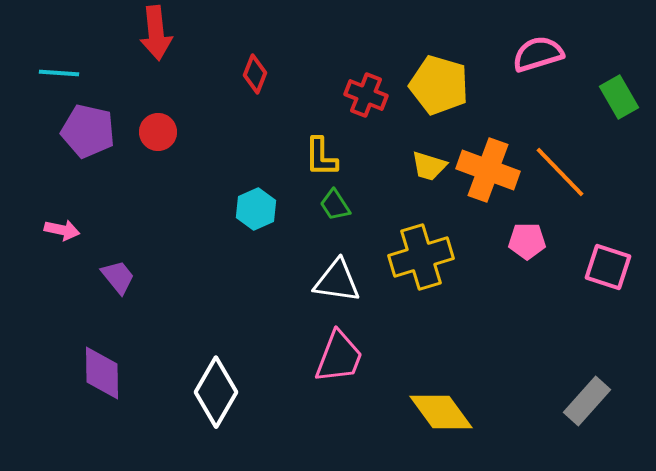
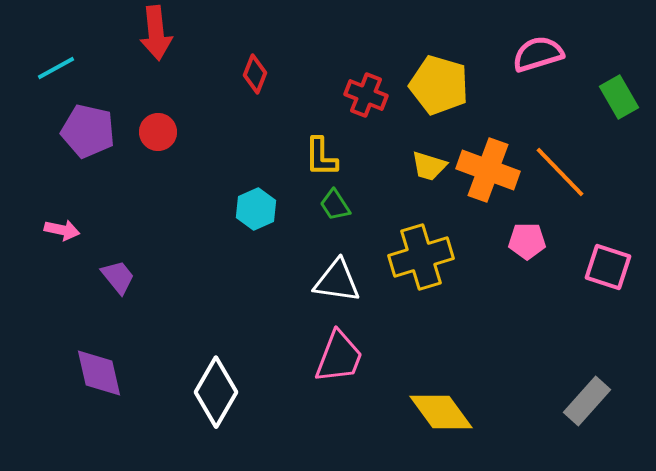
cyan line: moved 3 px left, 5 px up; rotated 33 degrees counterclockwise
purple diamond: moved 3 px left; rotated 12 degrees counterclockwise
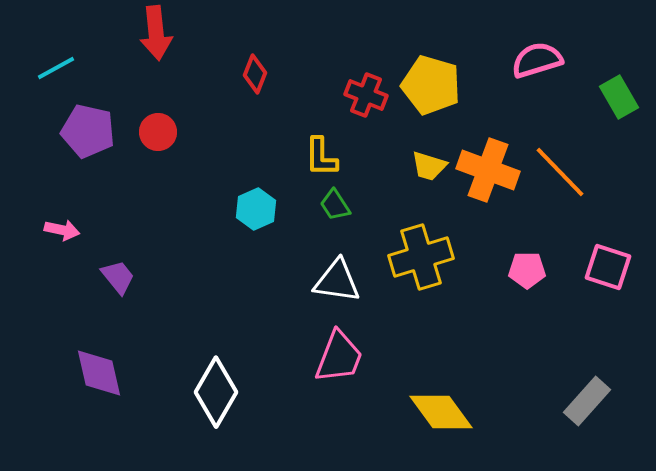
pink semicircle: moved 1 px left, 6 px down
yellow pentagon: moved 8 px left
pink pentagon: moved 29 px down
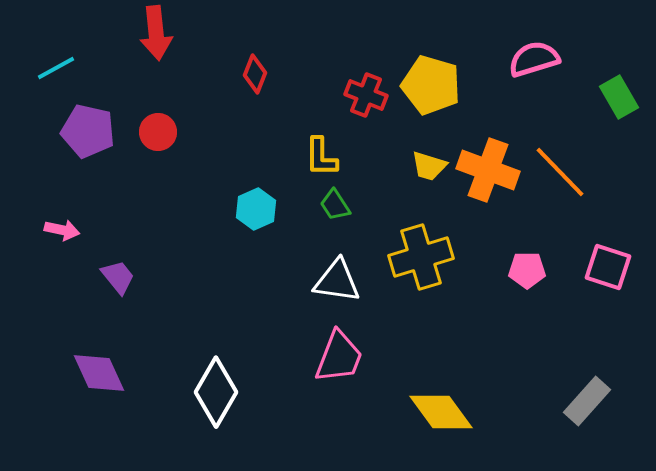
pink semicircle: moved 3 px left, 1 px up
purple diamond: rotated 12 degrees counterclockwise
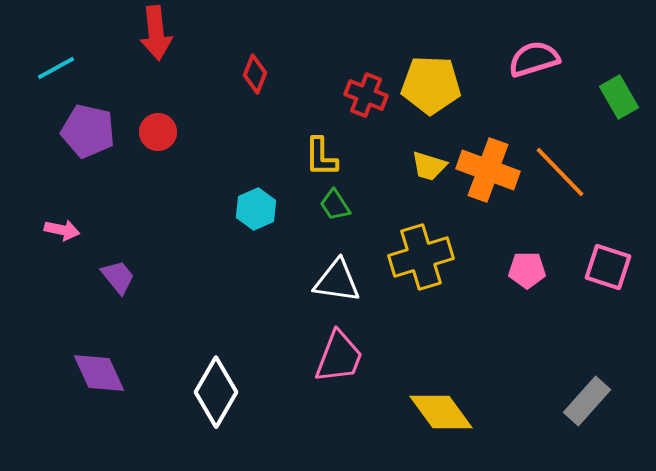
yellow pentagon: rotated 14 degrees counterclockwise
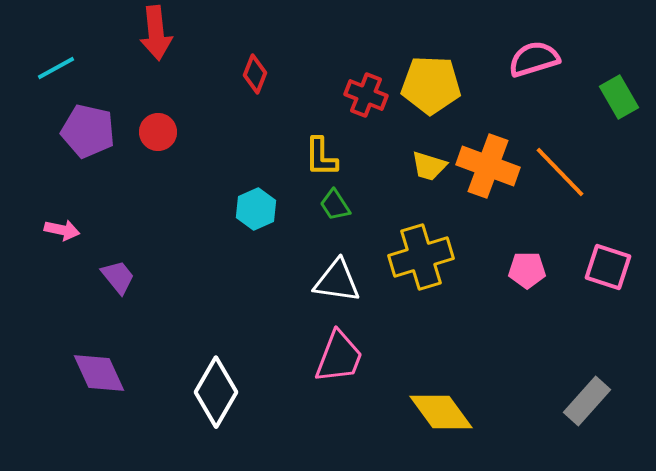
orange cross: moved 4 px up
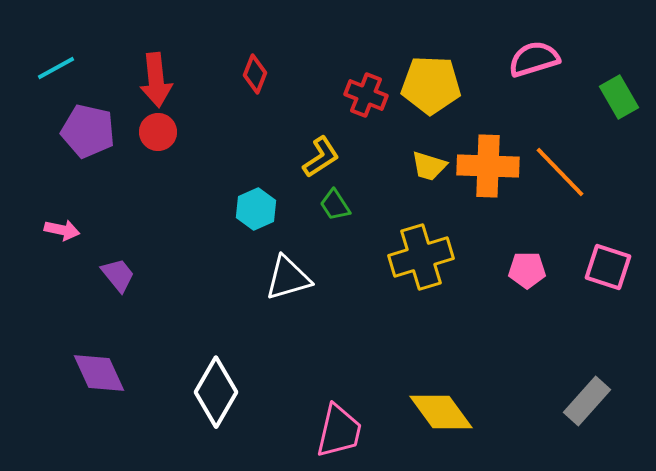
red arrow: moved 47 px down
yellow L-shape: rotated 123 degrees counterclockwise
orange cross: rotated 18 degrees counterclockwise
purple trapezoid: moved 2 px up
white triangle: moved 49 px left, 3 px up; rotated 24 degrees counterclockwise
pink trapezoid: moved 74 px down; rotated 8 degrees counterclockwise
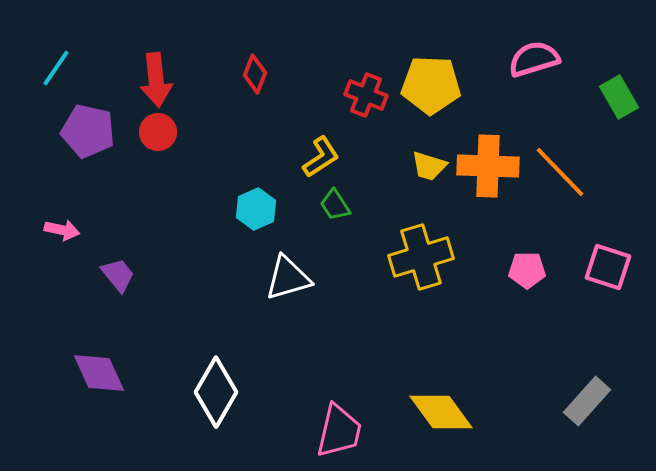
cyan line: rotated 27 degrees counterclockwise
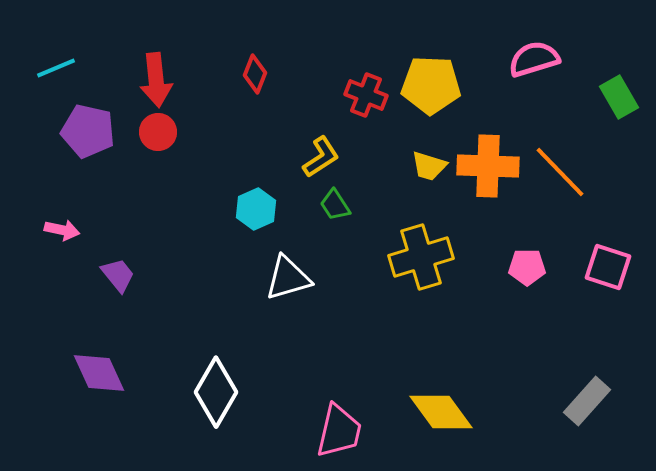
cyan line: rotated 33 degrees clockwise
pink pentagon: moved 3 px up
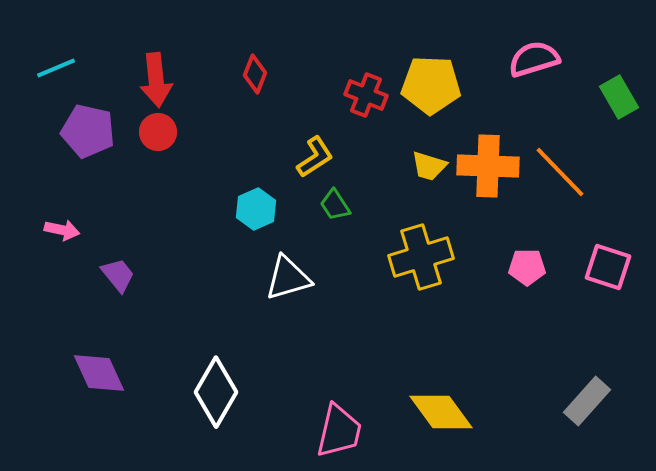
yellow L-shape: moved 6 px left
